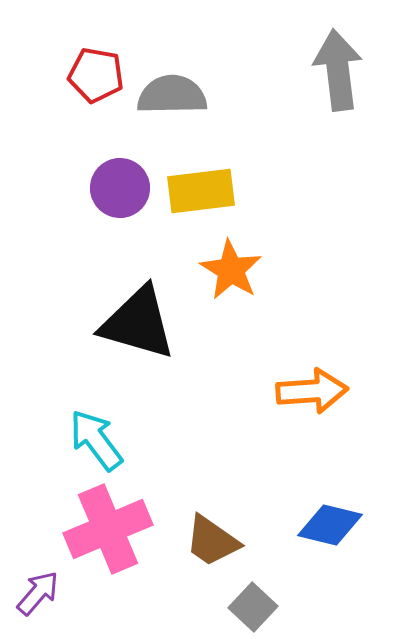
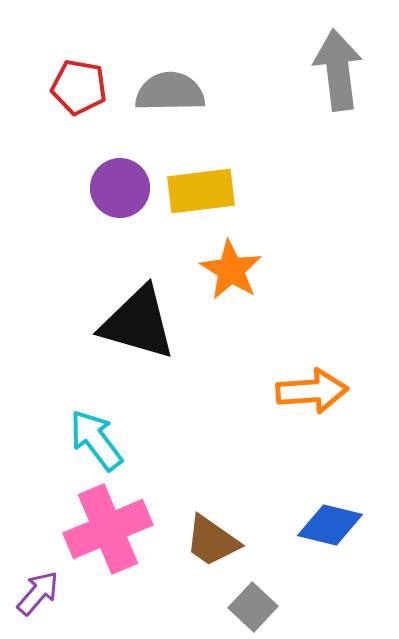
red pentagon: moved 17 px left, 12 px down
gray semicircle: moved 2 px left, 3 px up
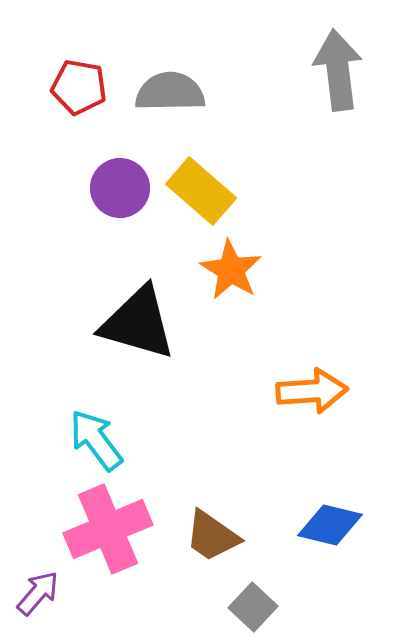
yellow rectangle: rotated 48 degrees clockwise
brown trapezoid: moved 5 px up
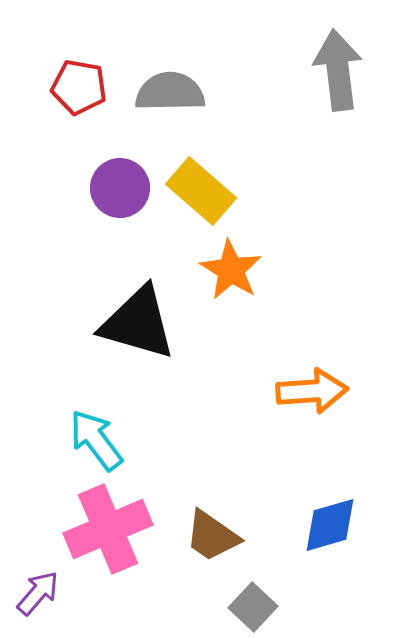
blue diamond: rotated 30 degrees counterclockwise
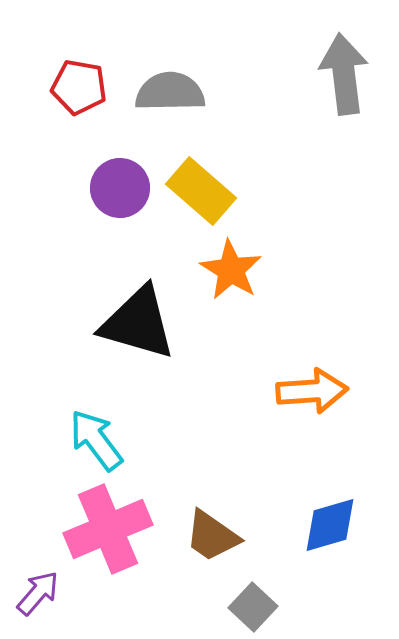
gray arrow: moved 6 px right, 4 px down
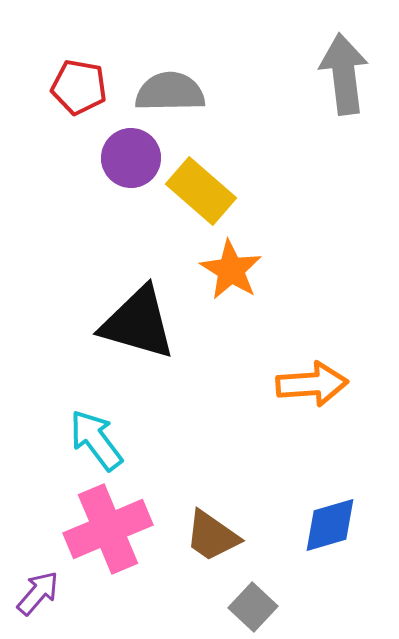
purple circle: moved 11 px right, 30 px up
orange arrow: moved 7 px up
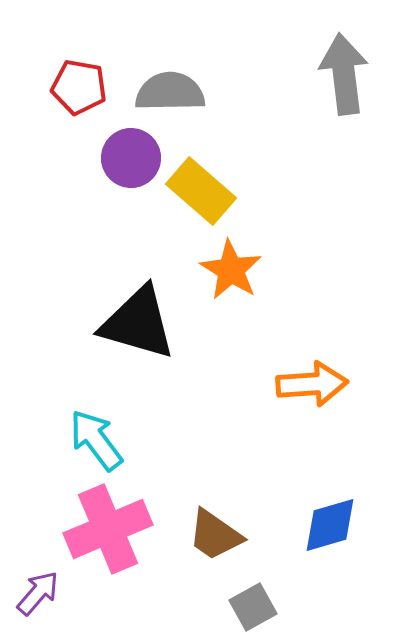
brown trapezoid: moved 3 px right, 1 px up
gray square: rotated 18 degrees clockwise
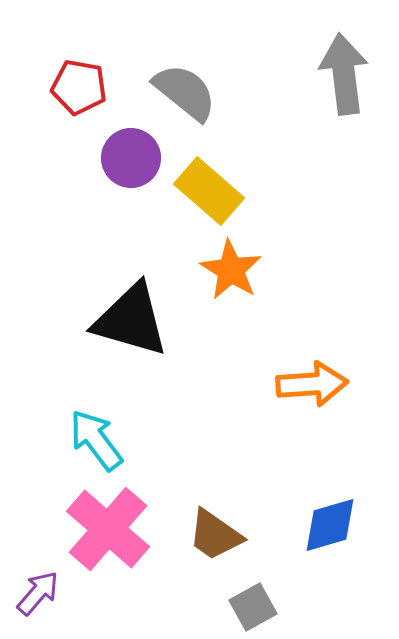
gray semicircle: moved 15 px right; rotated 40 degrees clockwise
yellow rectangle: moved 8 px right
black triangle: moved 7 px left, 3 px up
pink cross: rotated 26 degrees counterclockwise
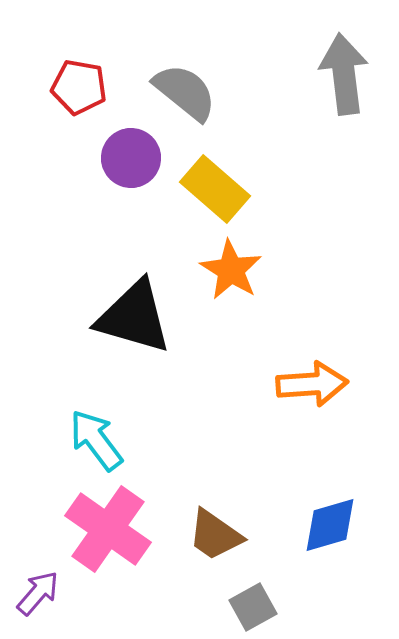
yellow rectangle: moved 6 px right, 2 px up
black triangle: moved 3 px right, 3 px up
pink cross: rotated 6 degrees counterclockwise
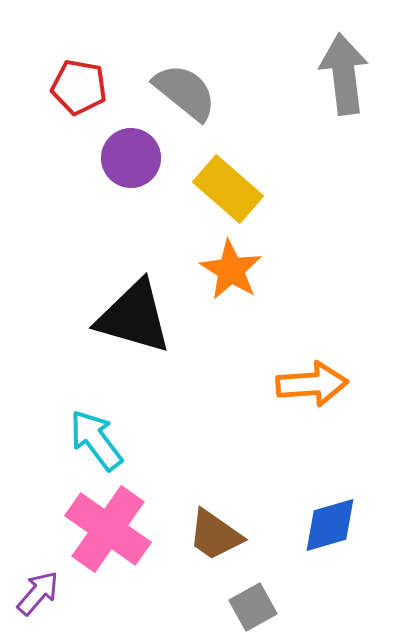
yellow rectangle: moved 13 px right
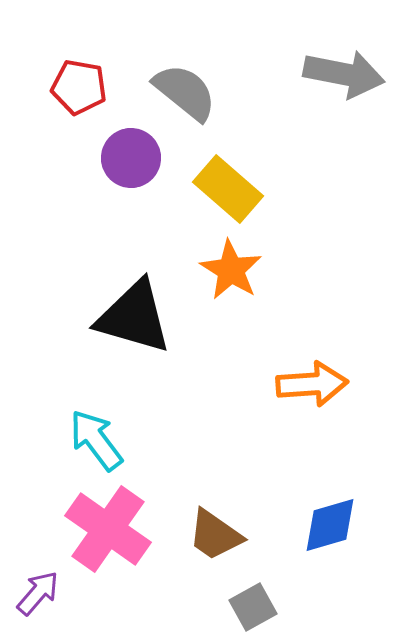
gray arrow: rotated 108 degrees clockwise
